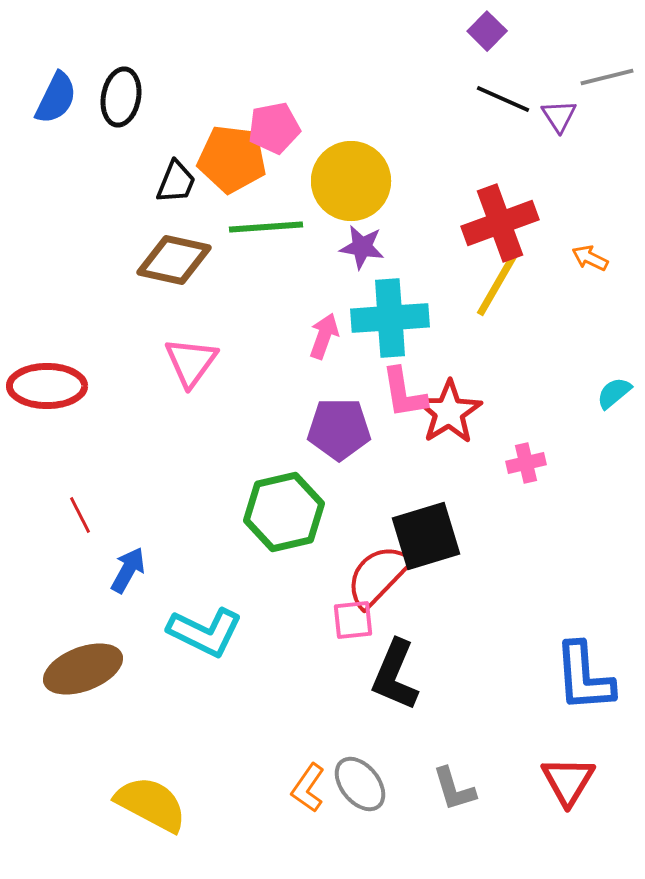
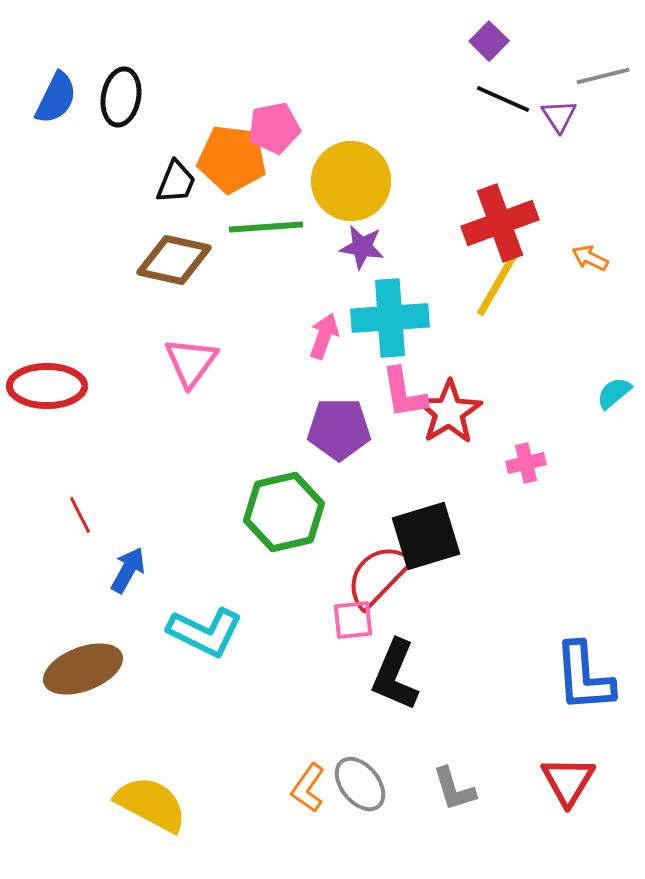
purple square: moved 2 px right, 10 px down
gray line: moved 4 px left, 1 px up
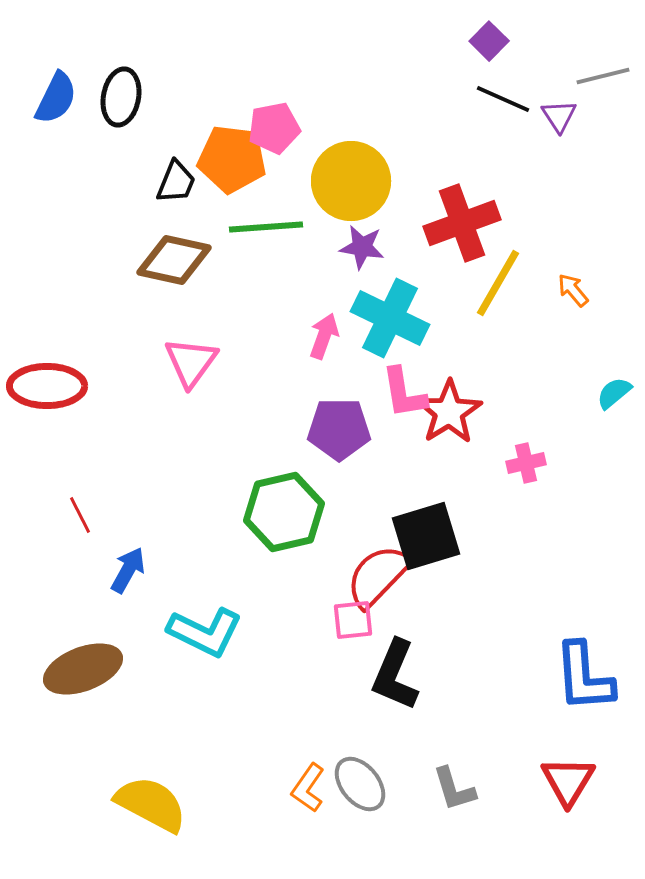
red cross: moved 38 px left
orange arrow: moved 17 px left, 32 px down; rotated 24 degrees clockwise
cyan cross: rotated 30 degrees clockwise
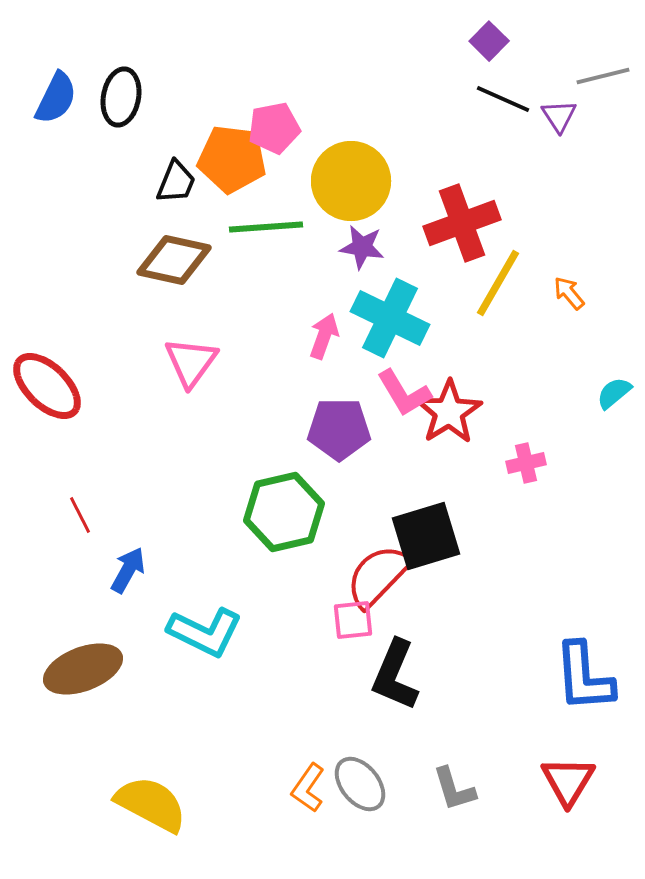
orange arrow: moved 4 px left, 3 px down
red ellipse: rotated 44 degrees clockwise
pink L-shape: rotated 22 degrees counterclockwise
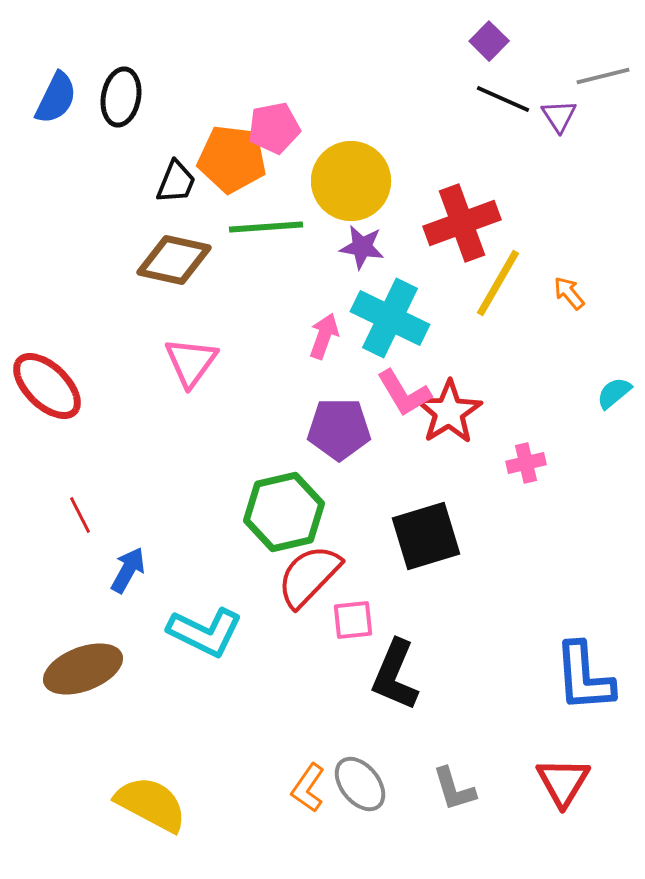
red semicircle: moved 69 px left
red triangle: moved 5 px left, 1 px down
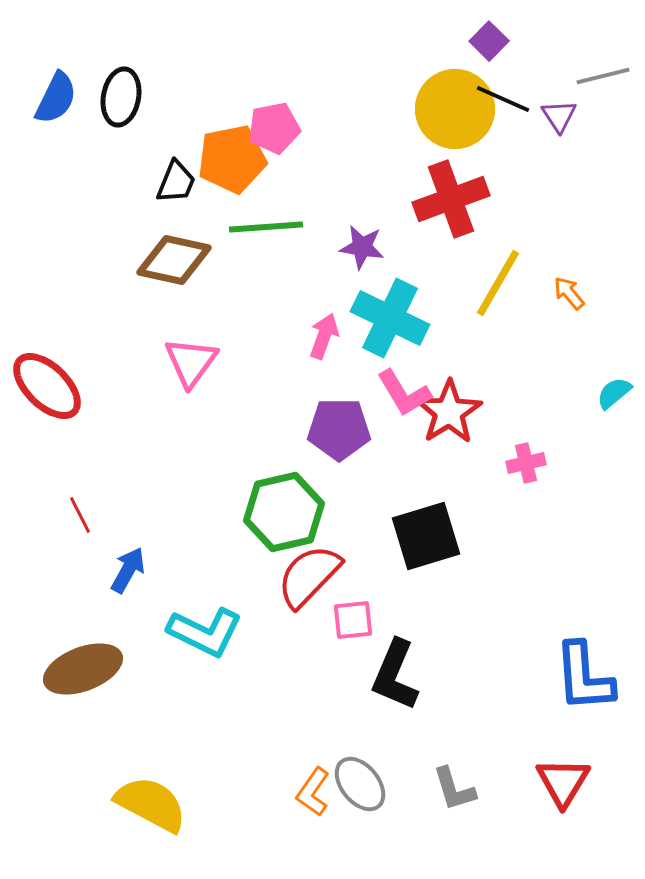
orange pentagon: rotated 18 degrees counterclockwise
yellow circle: moved 104 px right, 72 px up
red cross: moved 11 px left, 24 px up
orange L-shape: moved 5 px right, 4 px down
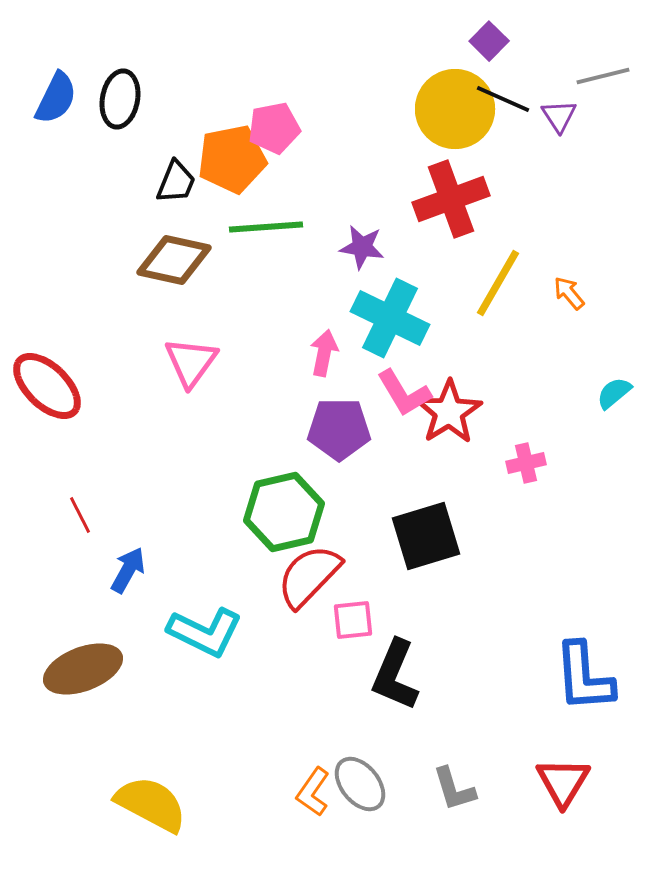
black ellipse: moved 1 px left, 2 px down
pink arrow: moved 17 px down; rotated 9 degrees counterclockwise
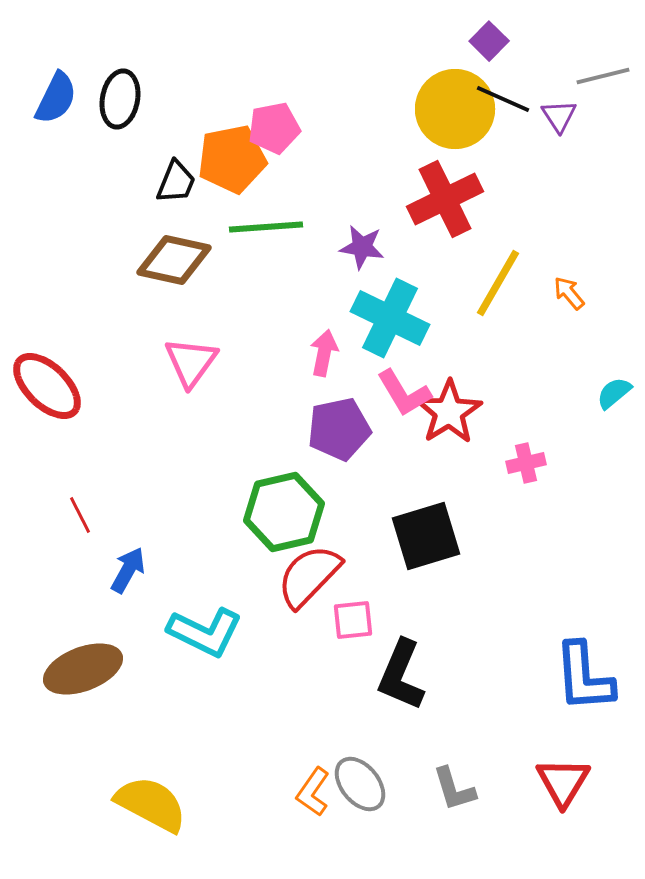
red cross: moved 6 px left; rotated 6 degrees counterclockwise
purple pentagon: rotated 12 degrees counterclockwise
black L-shape: moved 6 px right
